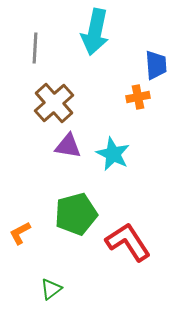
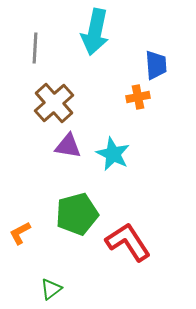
green pentagon: moved 1 px right
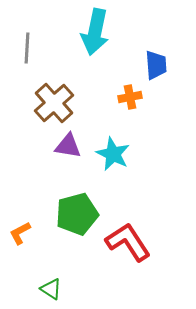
gray line: moved 8 px left
orange cross: moved 8 px left
green triangle: rotated 50 degrees counterclockwise
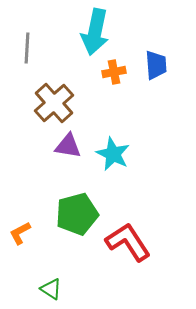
orange cross: moved 16 px left, 25 px up
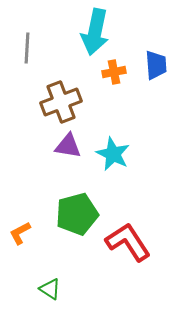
brown cross: moved 7 px right, 1 px up; rotated 21 degrees clockwise
green triangle: moved 1 px left
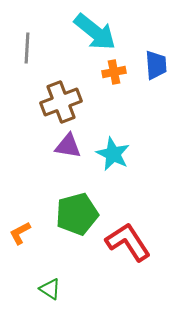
cyan arrow: rotated 63 degrees counterclockwise
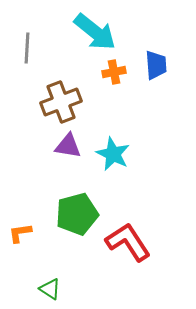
orange L-shape: rotated 20 degrees clockwise
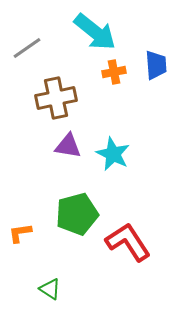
gray line: rotated 52 degrees clockwise
brown cross: moved 5 px left, 4 px up; rotated 9 degrees clockwise
